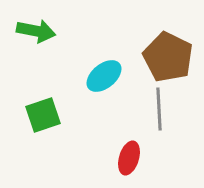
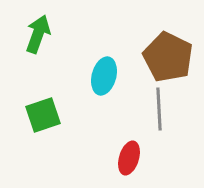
green arrow: moved 2 px right, 3 px down; rotated 81 degrees counterclockwise
cyan ellipse: rotated 36 degrees counterclockwise
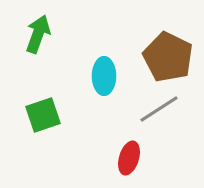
cyan ellipse: rotated 15 degrees counterclockwise
gray line: rotated 60 degrees clockwise
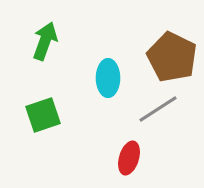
green arrow: moved 7 px right, 7 px down
brown pentagon: moved 4 px right
cyan ellipse: moved 4 px right, 2 px down
gray line: moved 1 px left
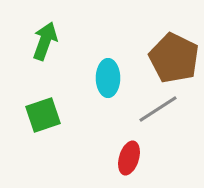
brown pentagon: moved 2 px right, 1 px down
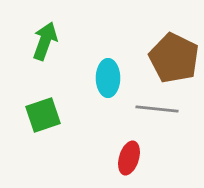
gray line: moved 1 px left; rotated 39 degrees clockwise
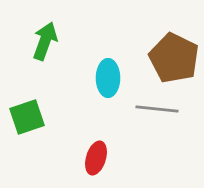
green square: moved 16 px left, 2 px down
red ellipse: moved 33 px left
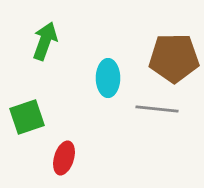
brown pentagon: rotated 27 degrees counterclockwise
red ellipse: moved 32 px left
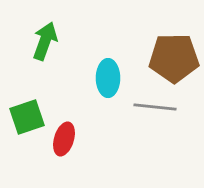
gray line: moved 2 px left, 2 px up
red ellipse: moved 19 px up
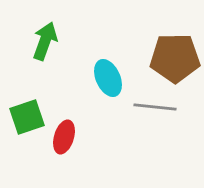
brown pentagon: moved 1 px right
cyan ellipse: rotated 24 degrees counterclockwise
red ellipse: moved 2 px up
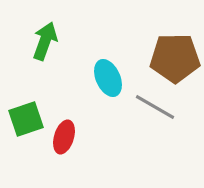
gray line: rotated 24 degrees clockwise
green square: moved 1 px left, 2 px down
